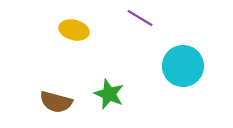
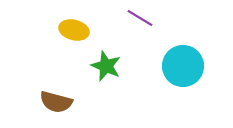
green star: moved 3 px left, 28 px up
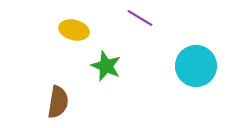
cyan circle: moved 13 px right
brown semicircle: moved 2 px right; rotated 96 degrees counterclockwise
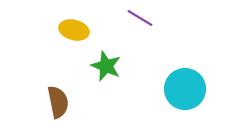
cyan circle: moved 11 px left, 23 px down
brown semicircle: rotated 20 degrees counterclockwise
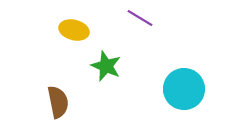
cyan circle: moved 1 px left
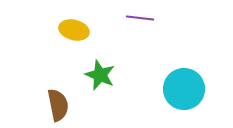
purple line: rotated 24 degrees counterclockwise
green star: moved 6 px left, 9 px down
brown semicircle: moved 3 px down
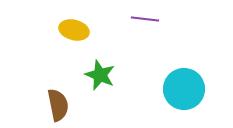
purple line: moved 5 px right, 1 px down
